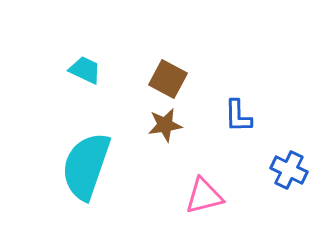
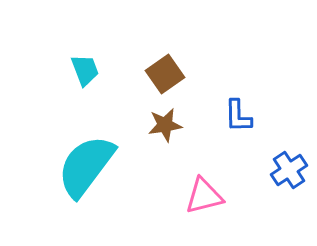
cyan trapezoid: rotated 44 degrees clockwise
brown square: moved 3 px left, 5 px up; rotated 27 degrees clockwise
cyan semicircle: rotated 18 degrees clockwise
blue cross: rotated 30 degrees clockwise
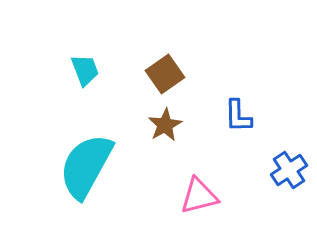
brown star: rotated 20 degrees counterclockwise
cyan semicircle: rotated 8 degrees counterclockwise
pink triangle: moved 5 px left
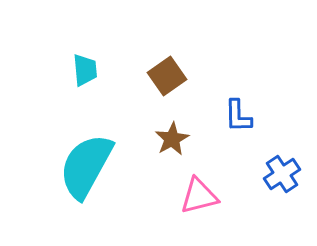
cyan trapezoid: rotated 16 degrees clockwise
brown square: moved 2 px right, 2 px down
brown star: moved 7 px right, 14 px down
blue cross: moved 7 px left, 4 px down
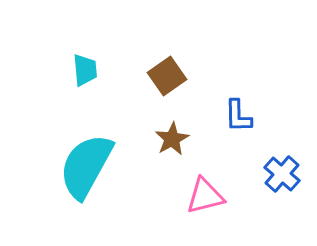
blue cross: rotated 15 degrees counterclockwise
pink triangle: moved 6 px right
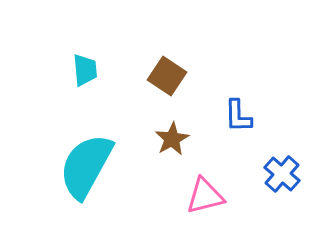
brown square: rotated 21 degrees counterclockwise
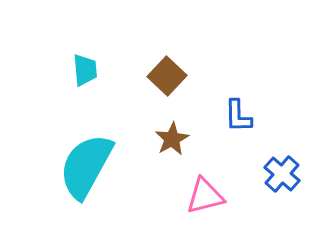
brown square: rotated 9 degrees clockwise
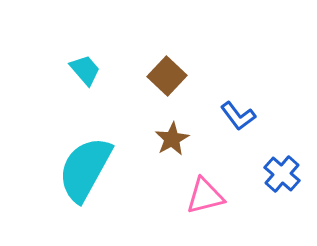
cyan trapezoid: rotated 36 degrees counterclockwise
blue L-shape: rotated 36 degrees counterclockwise
cyan semicircle: moved 1 px left, 3 px down
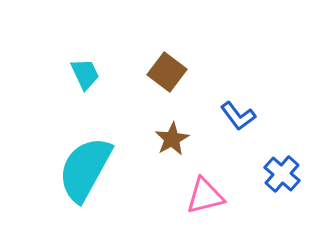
cyan trapezoid: moved 4 px down; rotated 16 degrees clockwise
brown square: moved 4 px up; rotated 6 degrees counterclockwise
